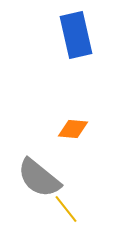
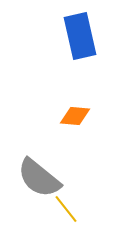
blue rectangle: moved 4 px right, 1 px down
orange diamond: moved 2 px right, 13 px up
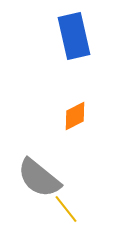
blue rectangle: moved 6 px left
orange diamond: rotated 32 degrees counterclockwise
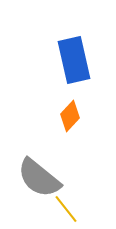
blue rectangle: moved 24 px down
orange diamond: moved 5 px left; rotated 20 degrees counterclockwise
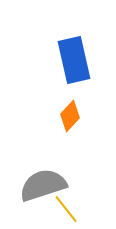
gray semicircle: moved 4 px right, 7 px down; rotated 123 degrees clockwise
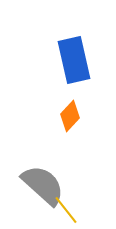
gray semicircle: rotated 60 degrees clockwise
yellow line: moved 1 px down
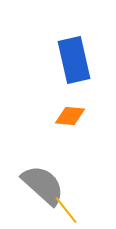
orange diamond: rotated 52 degrees clockwise
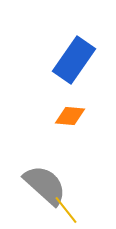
blue rectangle: rotated 48 degrees clockwise
gray semicircle: moved 2 px right
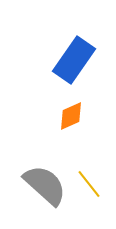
orange diamond: moved 1 px right; rotated 28 degrees counterclockwise
yellow line: moved 23 px right, 26 px up
